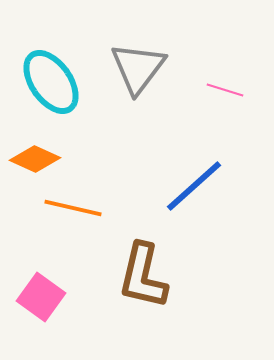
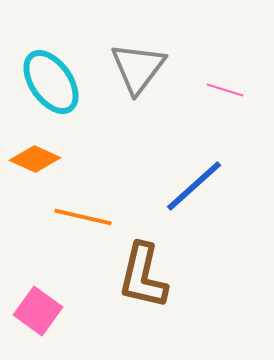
orange line: moved 10 px right, 9 px down
pink square: moved 3 px left, 14 px down
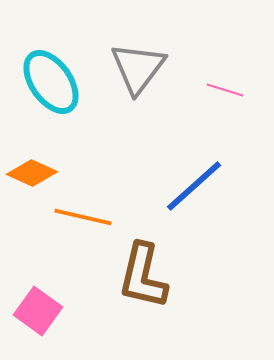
orange diamond: moved 3 px left, 14 px down
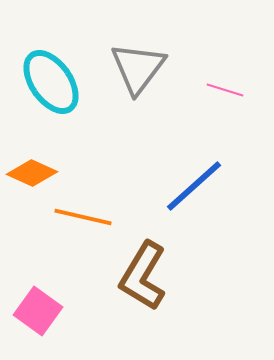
brown L-shape: rotated 18 degrees clockwise
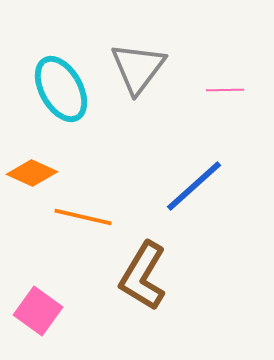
cyan ellipse: moved 10 px right, 7 px down; rotated 6 degrees clockwise
pink line: rotated 18 degrees counterclockwise
